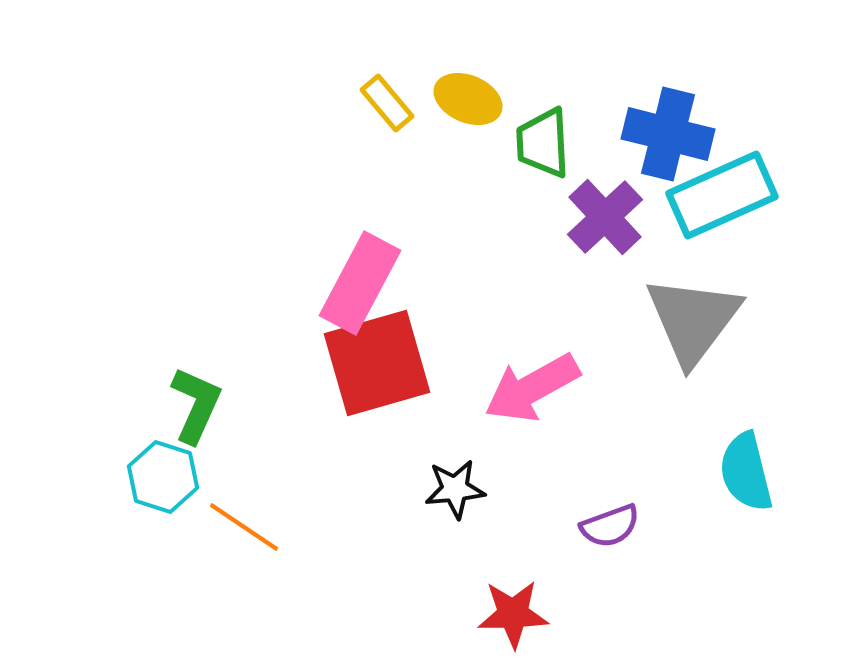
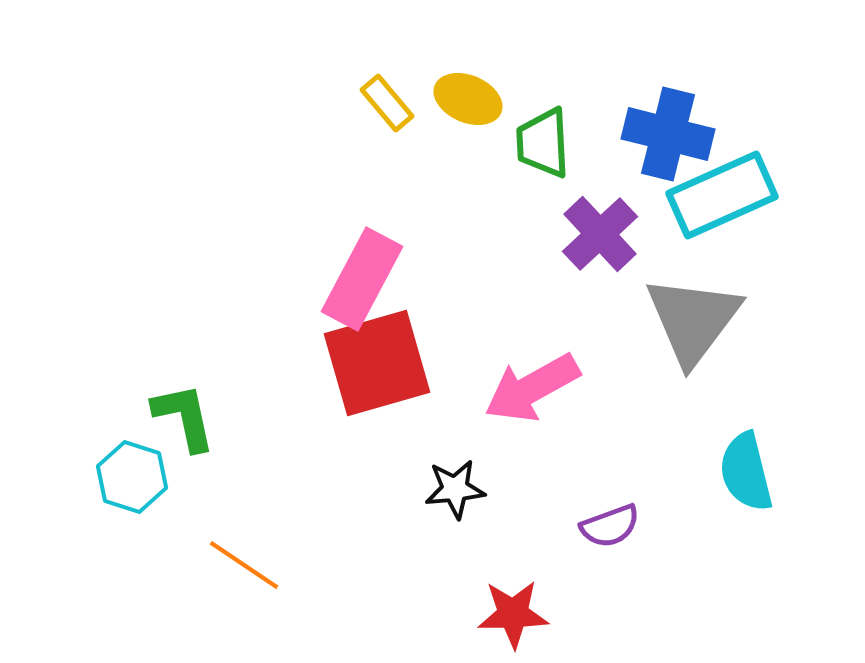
purple cross: moved 5 px left, 17 px down
pink rectangle: moved 2 px right, 4 px up
green L-shape: moved 12 px left, 12 px down; rotated 36 degrees counterclockwise
cyan hexagon: moved 31 px left
orange line: moved 38 px down
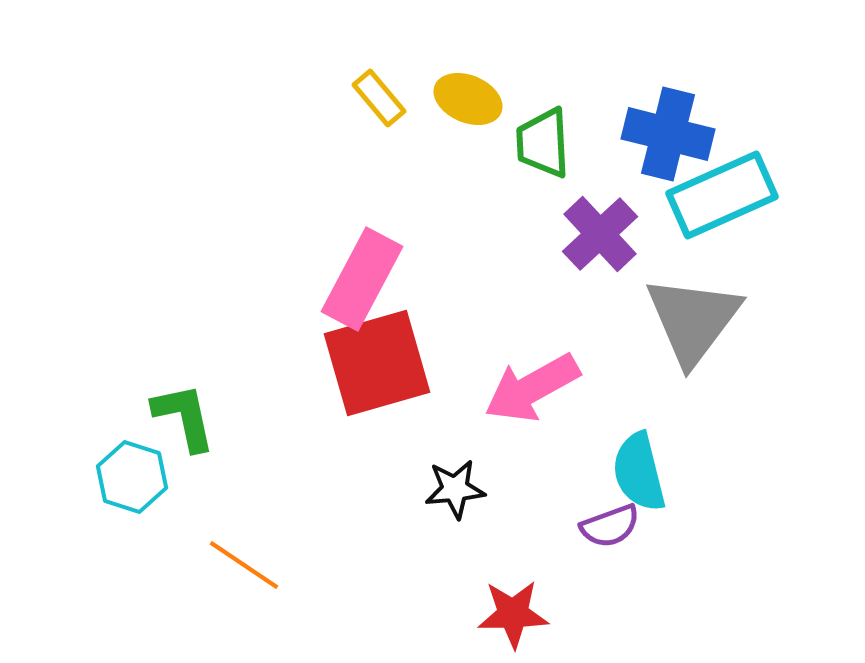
yellow rectangle: moved 8 px left, 5 px up
cyan semicircle: moved 107 px left
